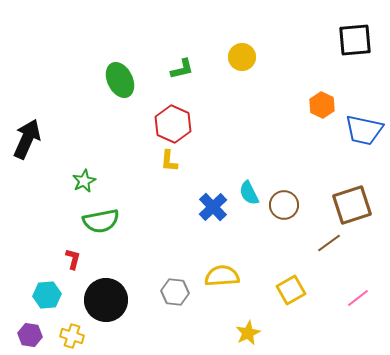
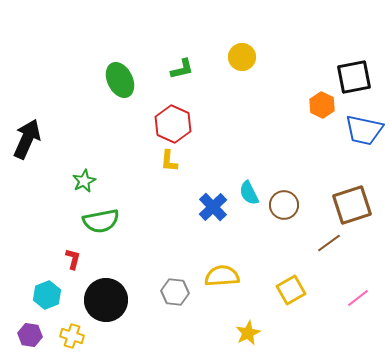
black square: moved 1 px left, 37 px down; rotated 6 degrees counterclockwise
cyan hexagon: rotated 16 degrees counterclockwise
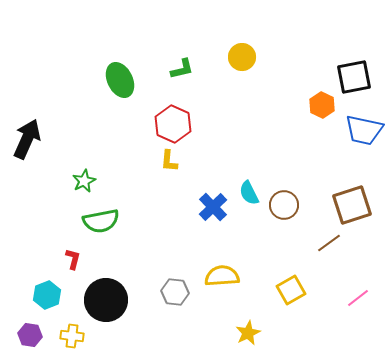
yellow cross: rotated 10 degrees counterclockwise
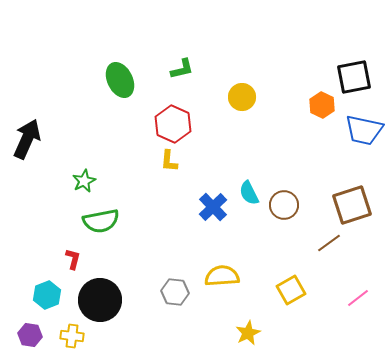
yellow circle: moved 40 px down
black circle: moved 6 px left
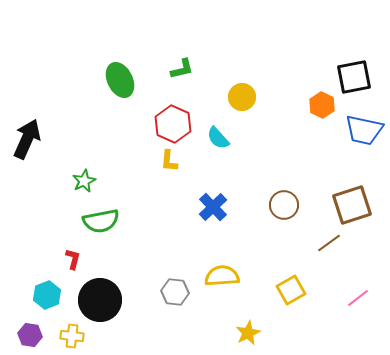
cyan semicircle: moved 31 px left, 55 px up; rotated 15 degrees counterclockwise
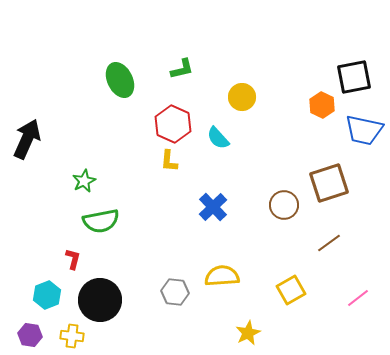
brown square: moved 23 px left, 22 px up
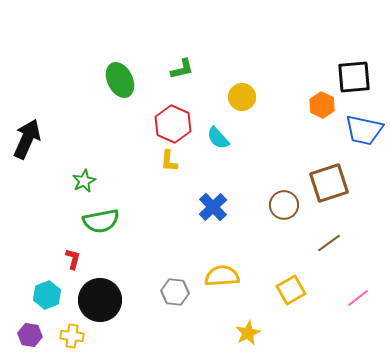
black square: rotated 6 degrees clockwise
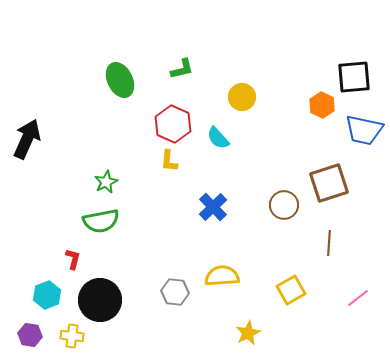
green star: moved 22 px right, 1 px down
brown line: rotated 50 degrees counterclockwise
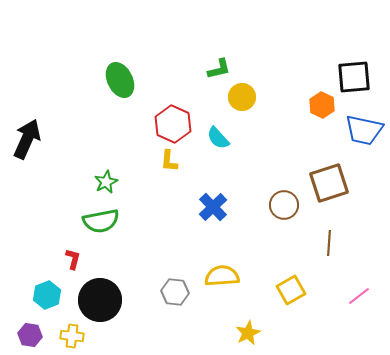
green L-shape: moved 37 px right
pink line: moved 1 px right, 2 px up
